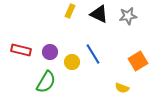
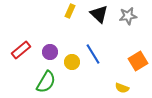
black triangle: rotated 18 degrees clockwise
red rectangle: rotated 54 degrees counterclockwise
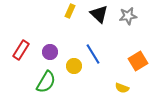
red rectangle: rotated 18 degrees counterclockwise
yellow circle: moved 2 px right, 4 px down
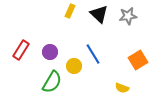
orange square: moved 1 px up
green semicircle: moved 6 px right
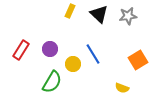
purple circle: moved 3 px up
yellow circle: moved 1 px left, 2 px up
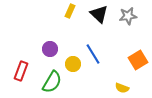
red rectangle: moved 21 px down; rotated 12 degrees counterclockwise
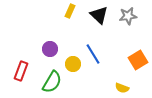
black triangle: moved 1 px down
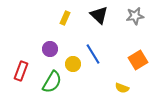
yellow rectangle: moved 5 px left, 7 px down
gray star: moved 7 px right
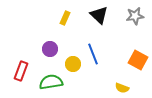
blue line: rotated 10 degrees clockwise
orange square: rotated 30 degrees counterclockwise
green semicircle: moved 1 px left; rotated 130 degrees counterclockwise
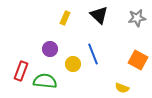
gray star: moved 2 px right, 2 px down
green semicircle: moved 6 px left, 1 px up; rotated 15 degrees clockwise
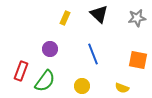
black triangle: moved 1 px up
orange square: rotated 18 degrees counterclockwise
yellow circle: moved 9 px right, 22 px down
green semicircle: rotated 120 degrees clockwise
